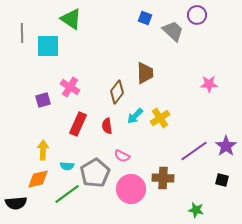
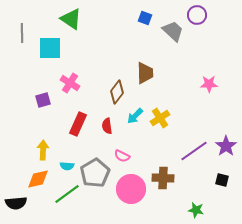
cyan square: moved 2 px right, 2 px down
pink cross: moved 4 px up
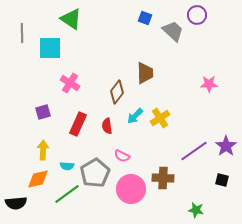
purple square: moved 12 px down
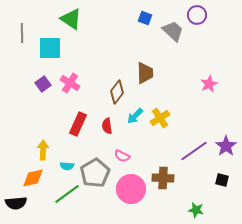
pink star: rotated 24 degrees counterclockwise
purple square: moved 28 px up; rotated 21 degrees counterclockwise
orange diamond: moved 5 px left, 1 px up
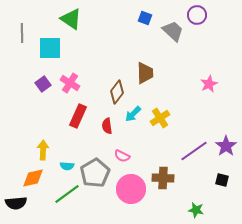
cyan arrow: moved 2 px left, 2 px up
red rectangle: moved 8 px up
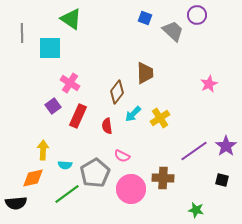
purple square: moved 10 px right, 22 px down
cyan semicircle: moved 2 px left, 1 px up
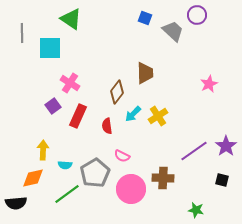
yellow cross: moved 2 px left, 2 px up
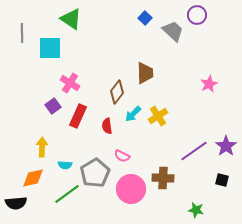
blue square: rotated 24 degrees clockwise
yellow arrow: moved 1 px left, 3 px up
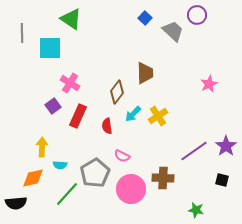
cyan semicircle: moved 5 px left
green line: rotated 12 degrees counterclockwise
